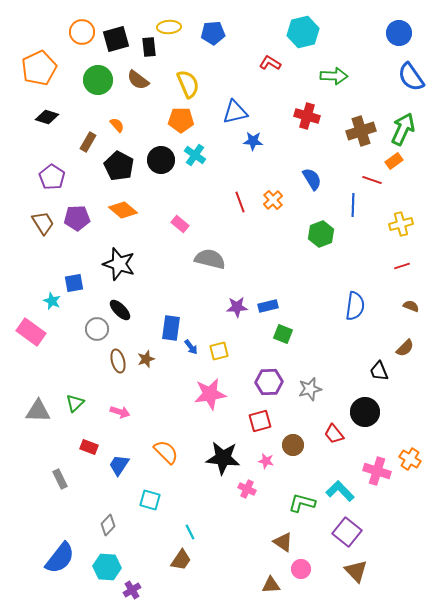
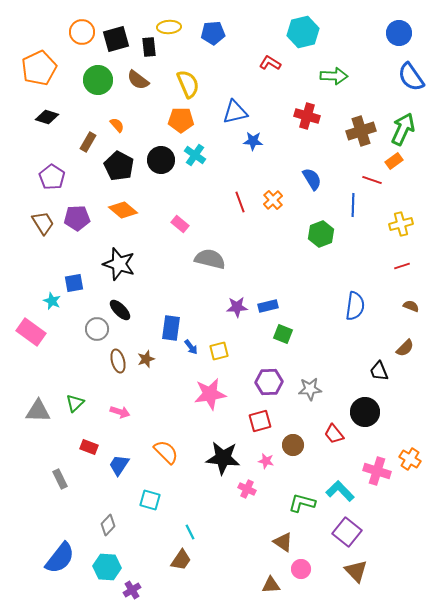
gray star at (310, 389): rotated 10 degrees clockwise
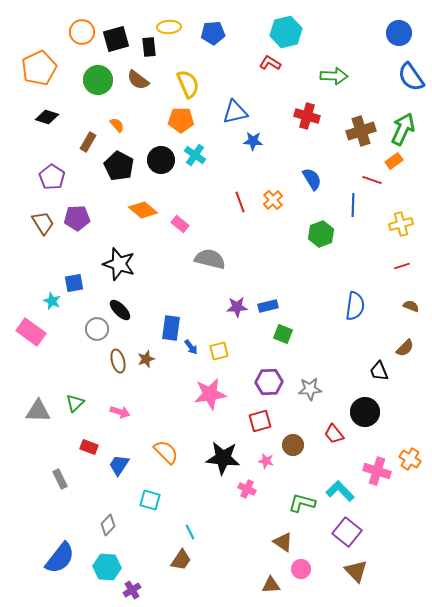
cyan hexagon at (303, 32): moved 17 px left
orange diamond at (123, 210): moved 20 px right
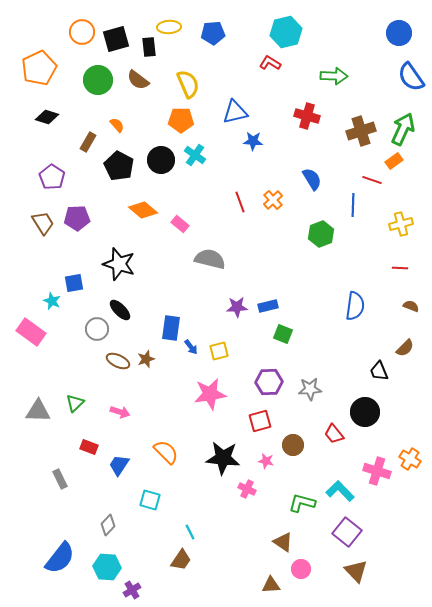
red line at (402, 266): moved 2 px left, 2 px down; rotated 21 degrees clockwise
brown ellipse at (118, 361): rotated 50 degrees counterclockwise
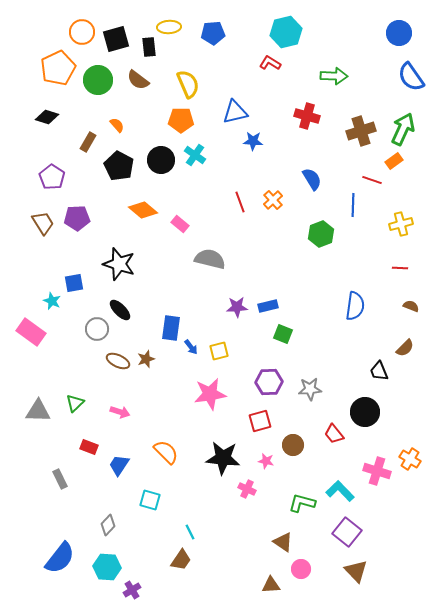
orange pentagon at (39, 68): moved 19 px right
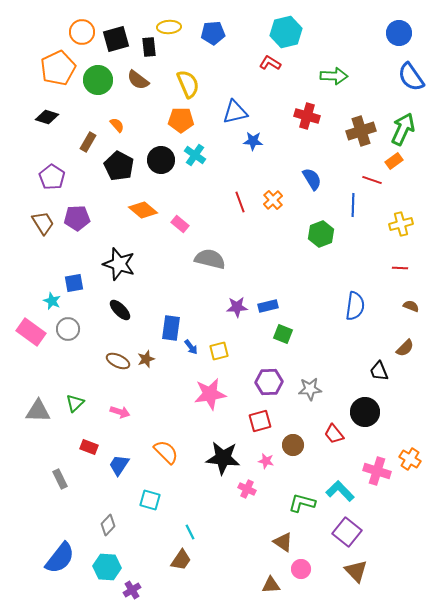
gray circle at (97, 329): moved 29 px left
